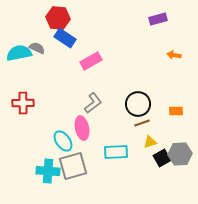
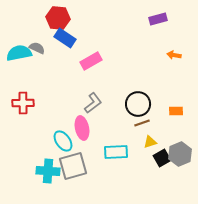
gray hexagon: rotated 20 degrees counterclockwise
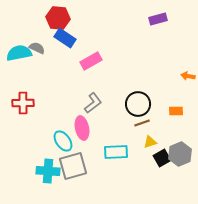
orange arrow: moved 14 px right, 21 px down
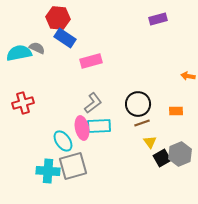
pink rectangle: rotated 15 degrees clockwise
red cross: rotated 15 degrees counterclockwise
yellow triangle: rotated 48 degrees counterclockwise
cyan rectangle: moved 17 px left, 26 px up
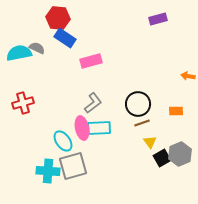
cyan rectangle: moved 2 px down
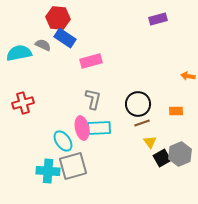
gray semicircle: moved 6 px right, 3 px up
gray L-shape: moved 4 px up; rotated 40 degrees counterclockwise
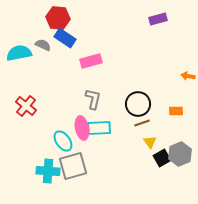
red cross: moved 3 px right, 3 px down; rotated 35 degrees counterclockwise
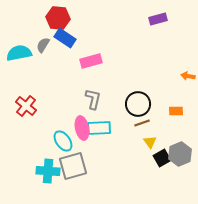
gray semicircle: rotated 84 degrees counterclockwise
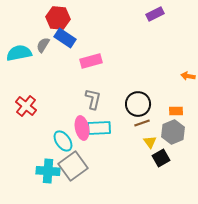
purple rectangle: moved 3 px left, 5 px up; rotated 12 degrees counterclockwise
gray hexagon: moved 7 px left, 22 px up
black square: moved 1 px left
gray square: rotated 20 degrees counterclockwise
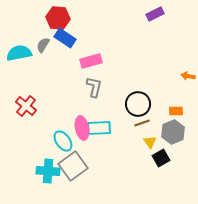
gray L-shape: moved 1 px right, 12 px up
